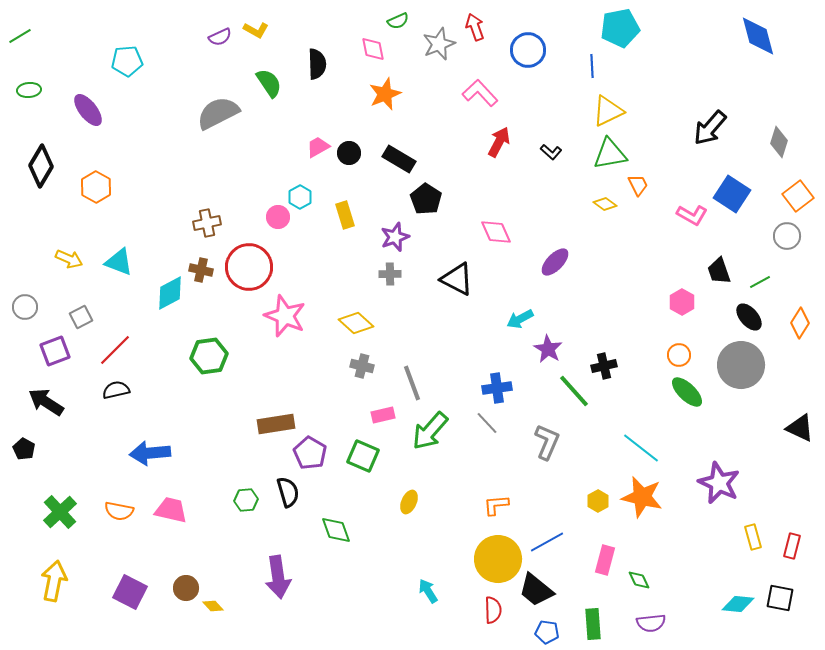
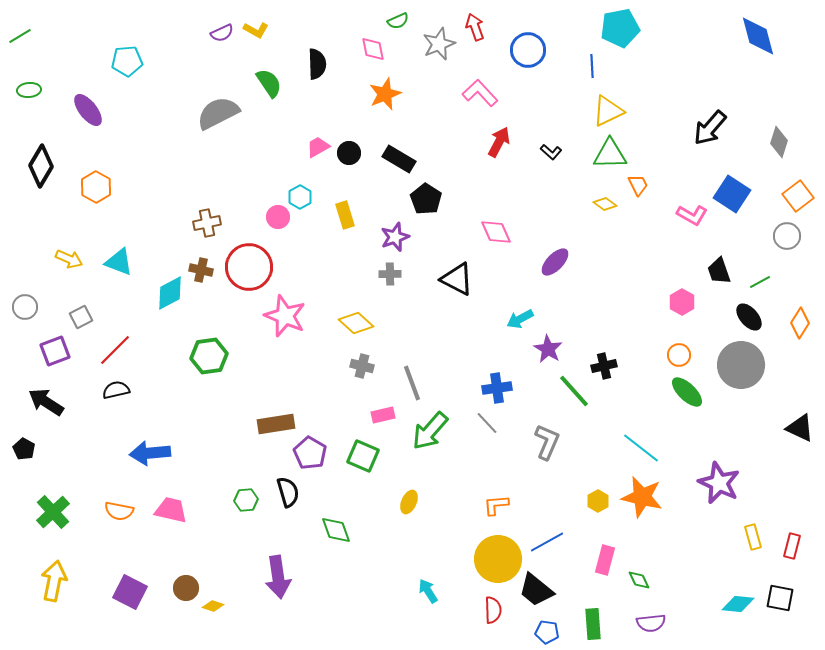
purple semicircle at (220, 37): moved 2 px right, 4 px up
green triangle at (610, 154): rotated 9 degrees clockwise
green cross at (60, 512): moved 7 px left
yellow diamond at (213, 606): rotated 30 degrees counterclockwise
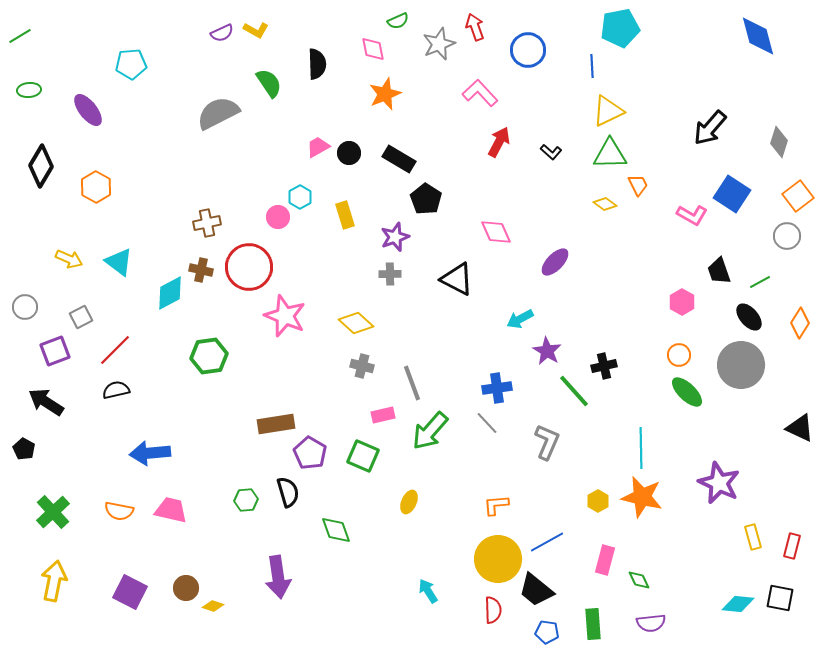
cyan pentagon at (127, 61): moved 4 px right, 3 px down
cyan triangle at (119, 262): rotated 16 degrees clockwise
purple star at (548, 349): moved 1 px left, 2 px down
cyan line at (641, 448): rotated 51 degrees clockwise
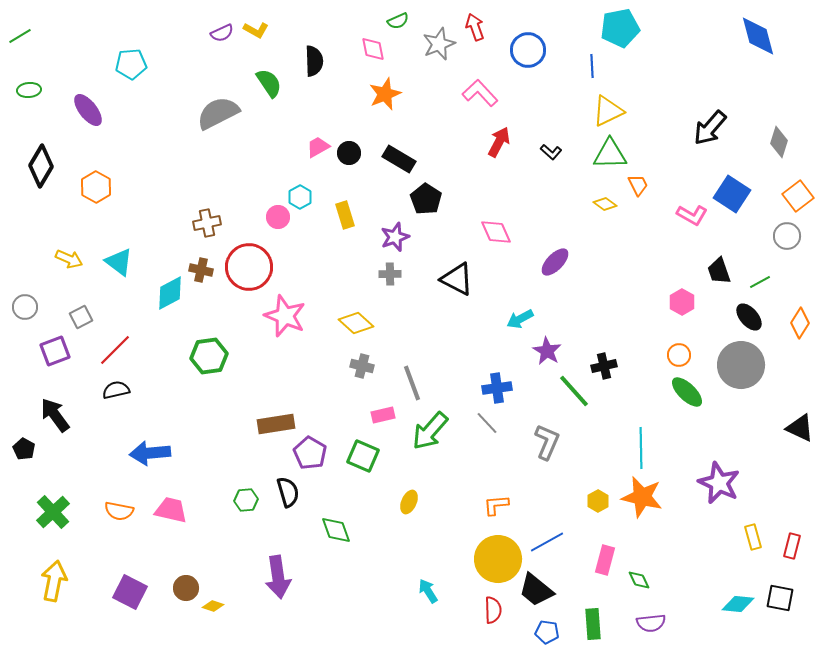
black semicircle at (317, 64): moved 3 px left, 3 px up
black arrow at (46, 402): moved 9 px right, 13 px down; rotated 21 degrees clockwise
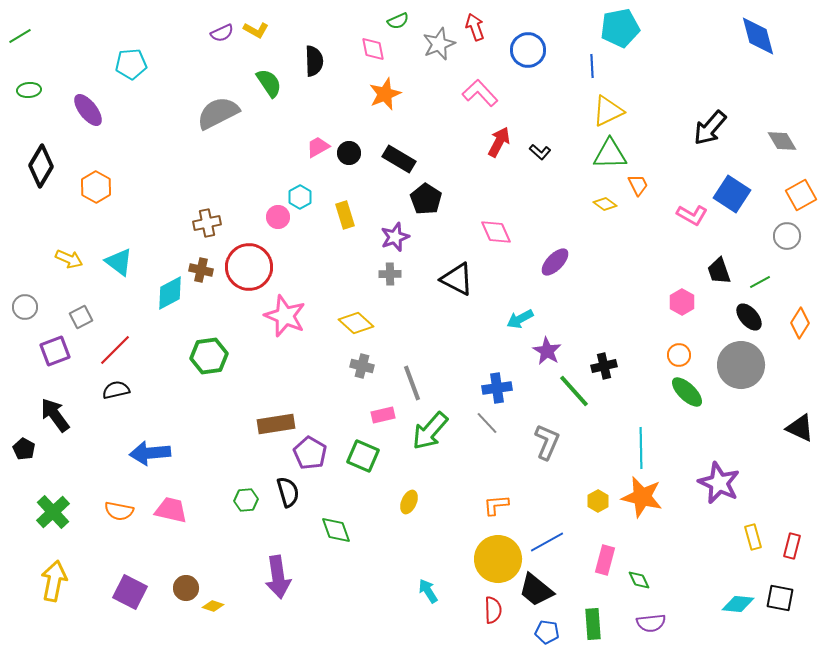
gray diamond at (779, 142): moved 3 px right, 1 px up; rotated 48 degrees counterclockwise
black L-shape at (551, 152): moved 11 px left
orange square at (798, 196): moved 3 px right, 1 px up; rotated 8 degrees clockwise
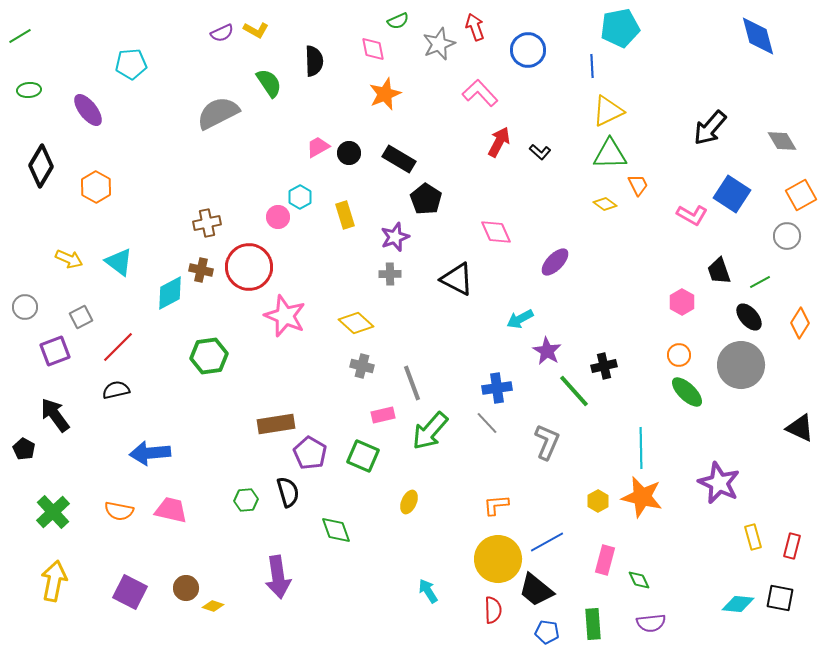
red line at (115, 350): moved 3 px right, 3 px up
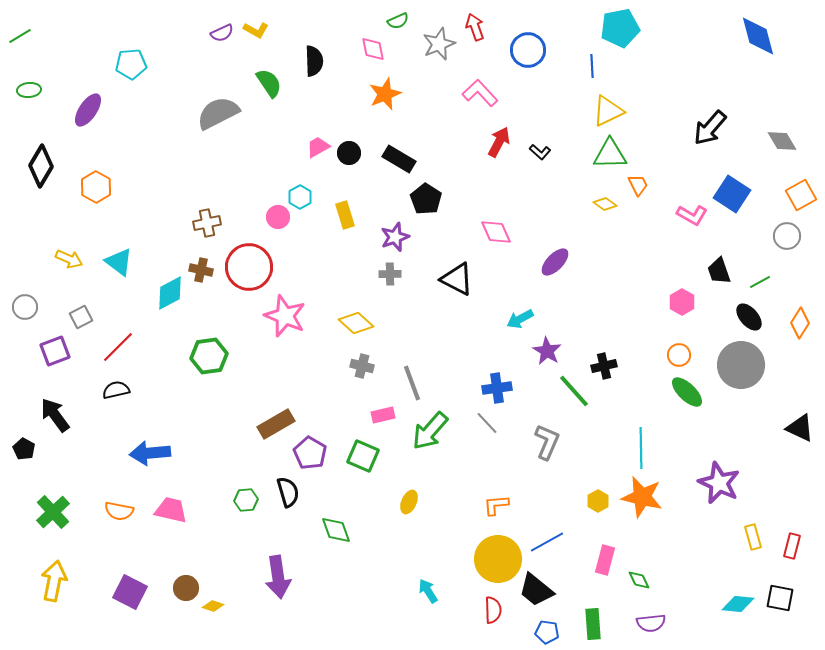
purple ellipse at (88, 110): rotated 72 degrees clockwise
brown rectangle at (276, 424): rotated 21 degrees counterclockwise
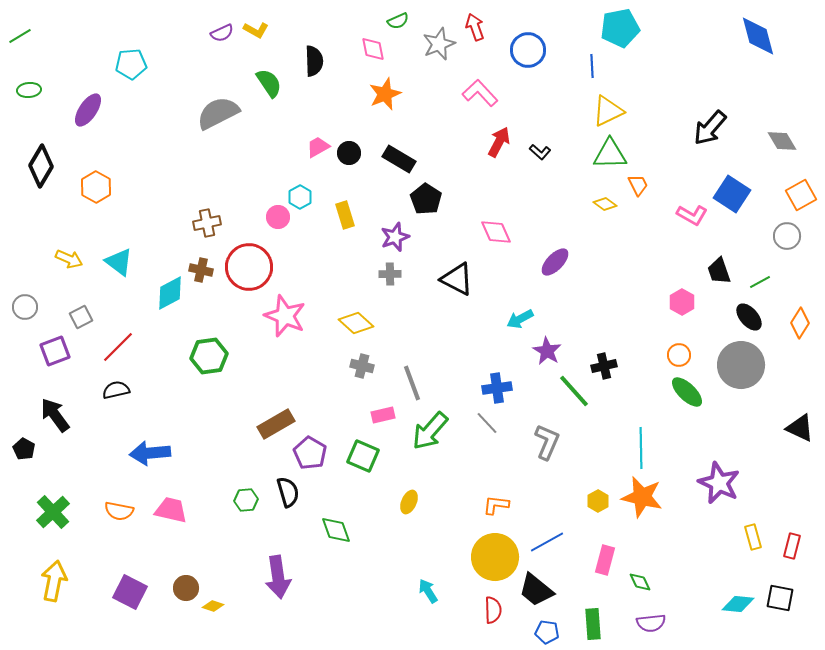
orange L-shape at (496, 505): rotated 12 degrees clockwise
yellow circle at (498, 559): moved 3 px left, 2 px up
green diamond at (639, 580): moved 1 px right, 2 px down
